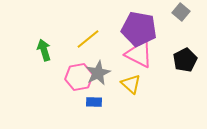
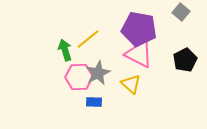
green arrow: moved 21 px right
pink hexagon: rotated 8 degrees clockwise
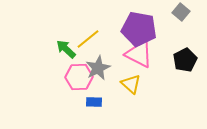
green arrow: moved 1 px right, 1 px up; rotated 30 degrees counterclockwise
gray star: moved 5 px up
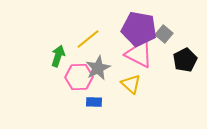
gray square: moved 17 px left, 22 px down
green arrow: moved 8 px left, 7 px down; rotated 65 degrees clockwise
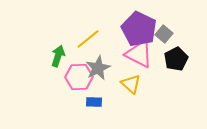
purple pentagon: rotated 16 degrees clockwise
black pentagon: moved 9 px left, 1 px up
